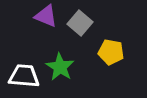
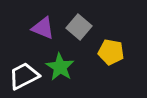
purple triangle: moved 3 px left, 12 px down
gray square: moved 1 px left, 4 px down
white trapezoid: rotated 32 degrees counterclockwise
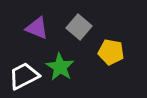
purple triangle: moved 6 px left
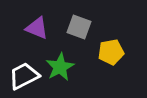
gray square: rotated 20 degrees counterclockwise
yellow pentagon: rotated 20 degrees counterclockwise
green star: rotated 12 degrees clockwise
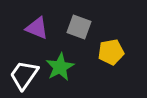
white trapezoid: moved 1 px up; rotated 28 degrees counterclockwise
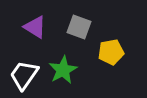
purple triangle: moved 2 px left, 1 px up; rotated 10 degrees clockwise
green star: moved 3 px right, 3 px down
